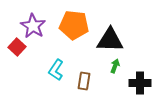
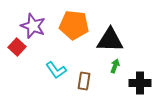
purple star: rotated 10 degrees counterclockwise
cyan L-shape: rotated 70 degrees counterclockwise
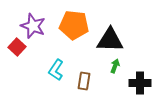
cyan L-shape: rotated 70 degrees clockwise
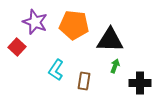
purple star: moved 2 px right, 4 px up
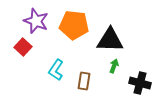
purple star: moved 1 px right, 1 px up
red square: moved 6 px right
green arrow: moved 1 px left
black cross: rotated 15 degrees clockwise
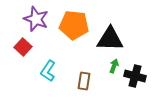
purple star: moved 2 px up
black triangle: moved 1 px up
cyan L-shape: moved 8 px left, 1 px down
black cross: moved 5 px left, 7 px up
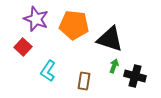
black triangle: rotated 16 degrees clockwise
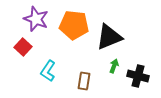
black triangle: moved 1 px left, 2 px up; rotated 40 degrees counterclockwise
black cross: moved 3 px right
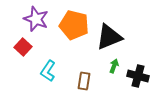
orange pentagon: rotated 8 degrees clockwise
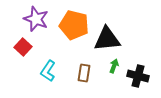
black triangle: moved 2 px left, 2 px down; rotated 16 degrees clockwise
brown rectangle: moved 8 px up
